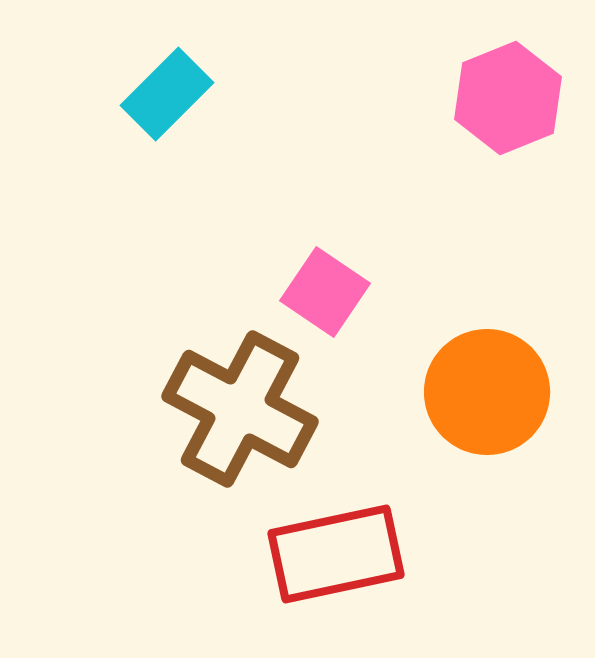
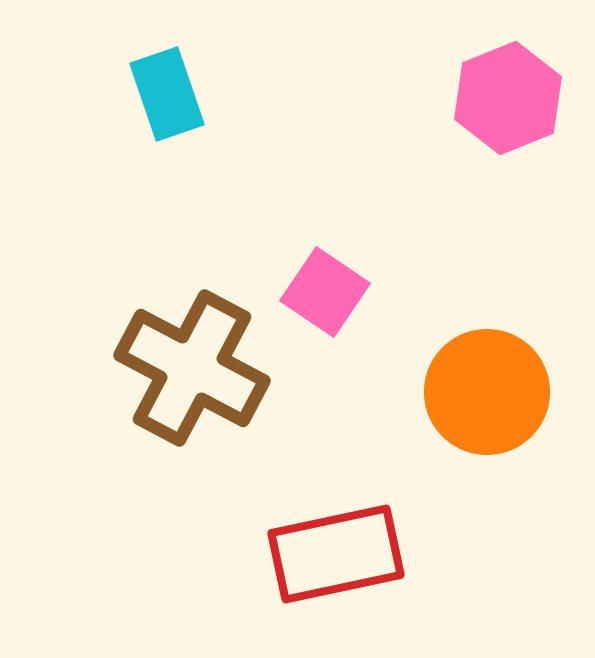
cyan rectangle: rotated 64 degrees counterclockwise
brown cross: moved 48 px left, 41 px up
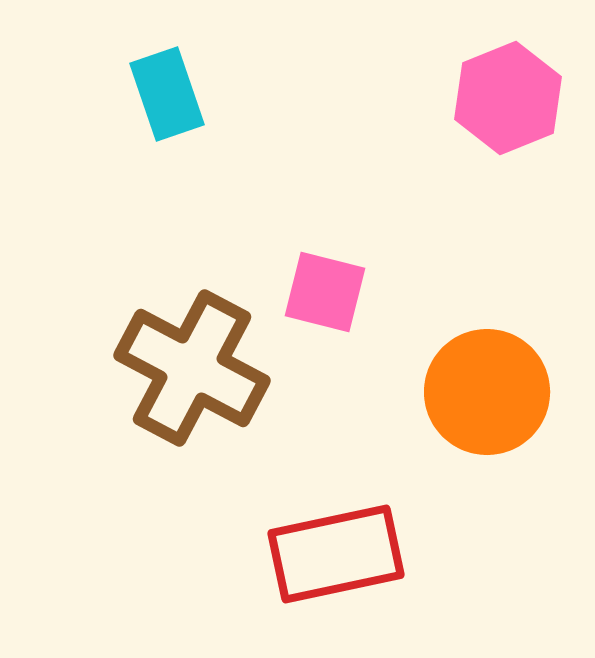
pink square: rotated 20 degrees counterclockwise
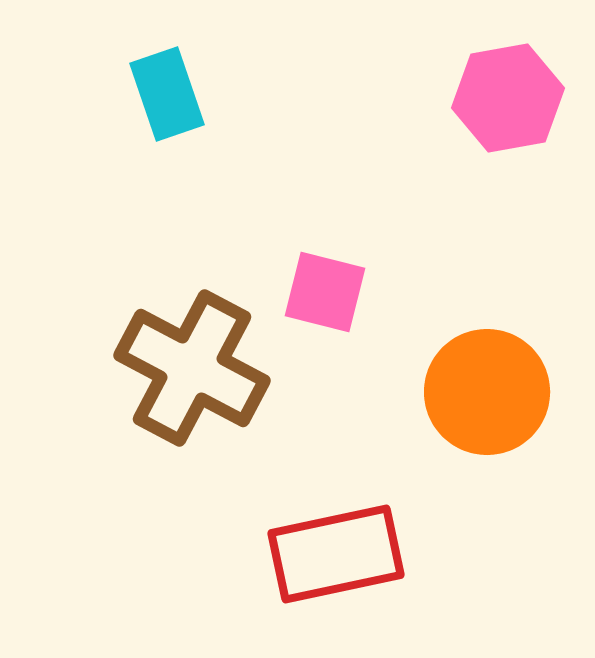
pink hexagon: rotated 12 degrees clockwise
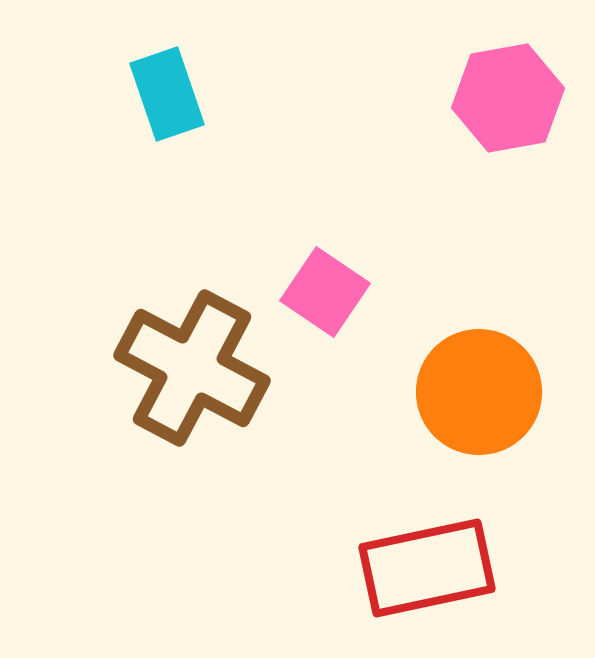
pink square: rotated 20 degrees clockwise
orange circle: moved 8 px left
red rectangle: moved 91 px right, 14 px down
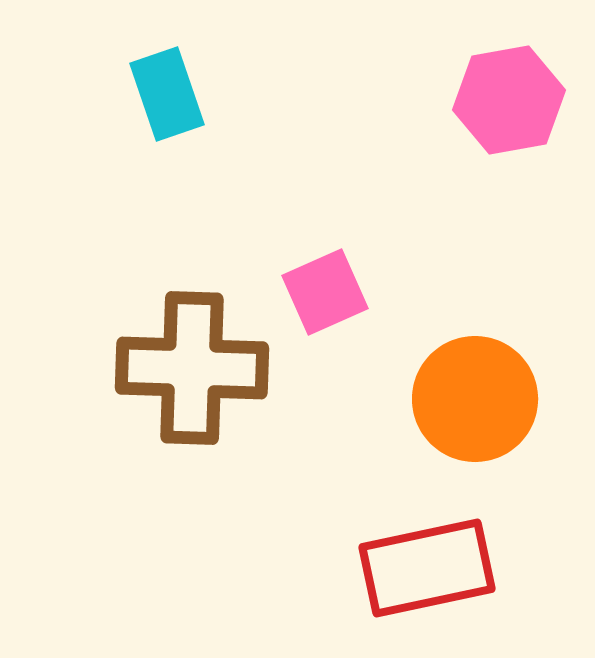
pink hexagon: moved 1 px right, 2 px down
pink square: rotated 32 degrees clockwise
brown cross: rotated 26 degrees counterclockwise
orange circle: moved 4 px left, 7 px down
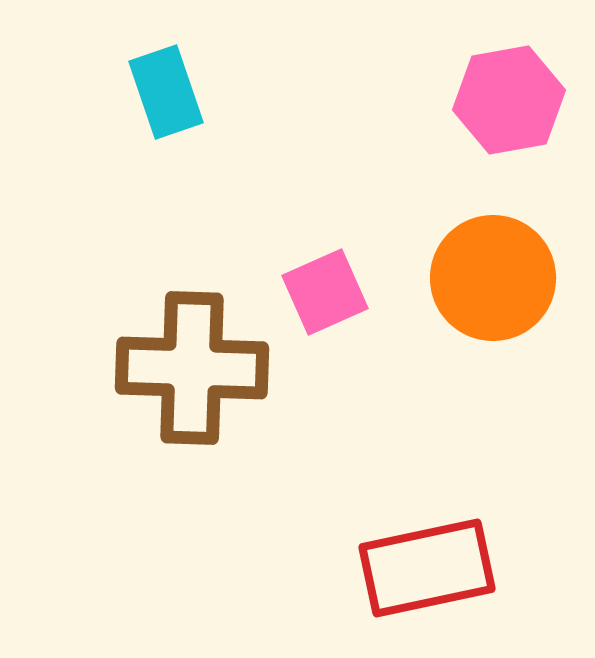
cyan rectangle: moved 1 px left, 2 px up
orange circle: moved 18 px right, 121 px up
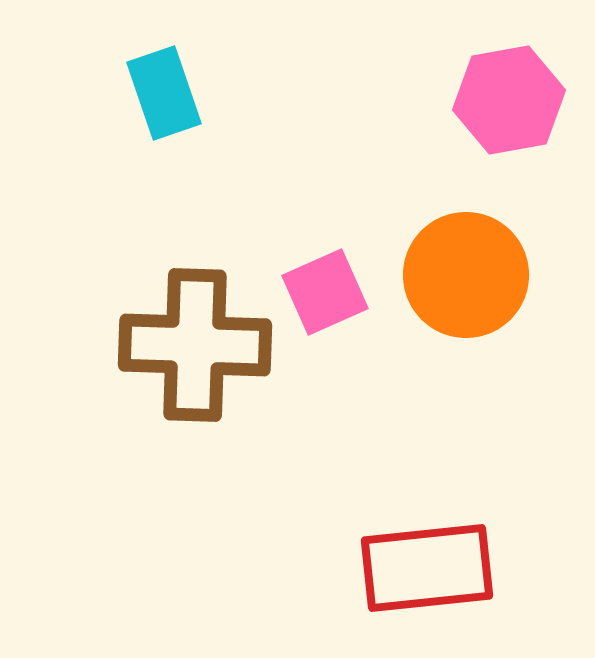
cyan rectangle: moved 2 px left, 1 px down
orange circle: moved 27 px left, 3 px up
brown cross: moved 3 px right, 23 px up
red rectangle: rotated 6 degrees clockwise
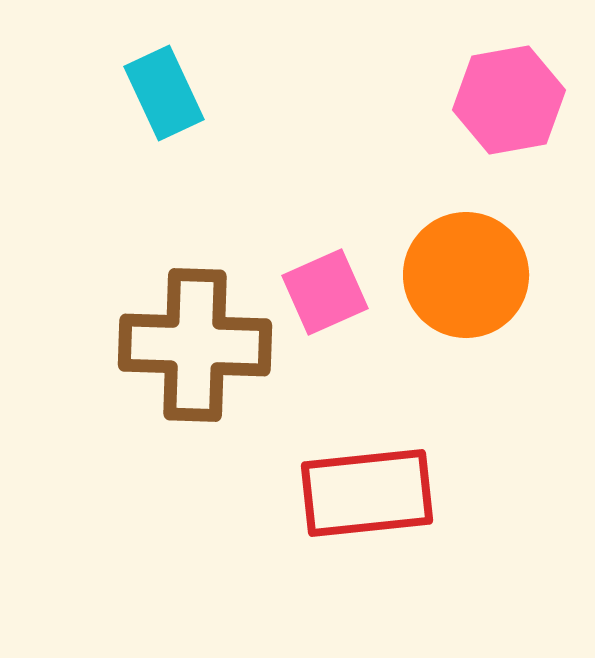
cyan rectangle: rotated 6 degrees counterclockwise
red rectangle: moved 60 px left, 75 px up
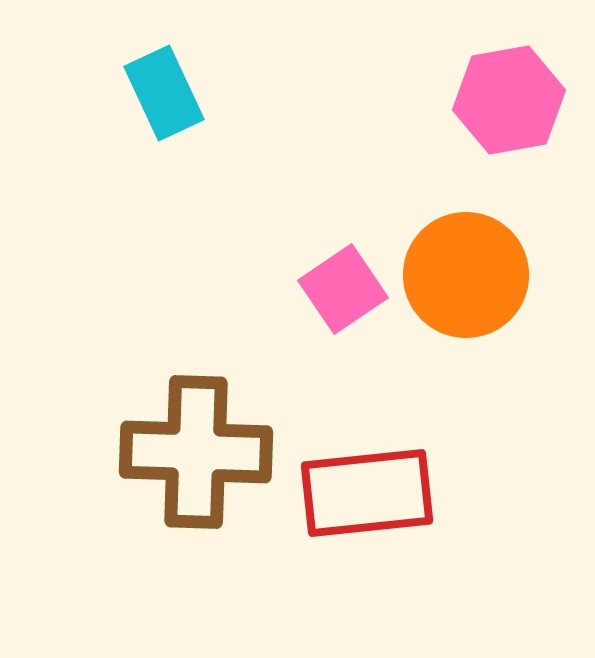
pink square: moved 18 px right, 3 px up; rotated 10 degrees counterclockwise
brown cross: moved 1 px right, 107 px down
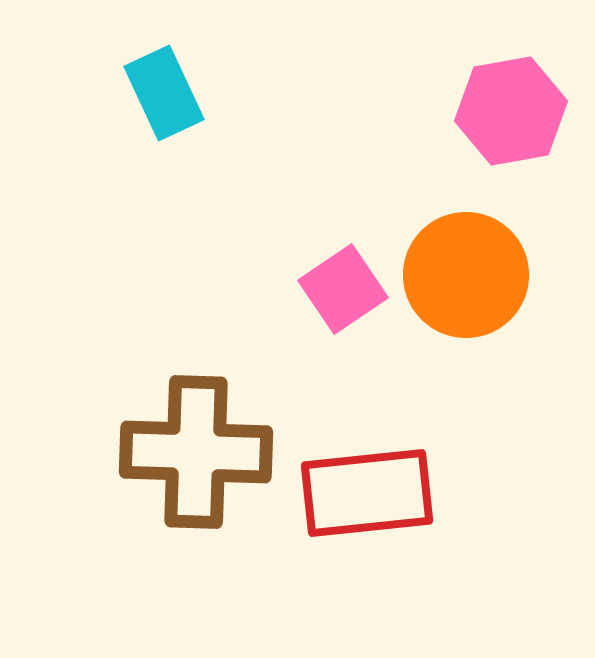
pink hexagon: moved 2 px right, 11 px down
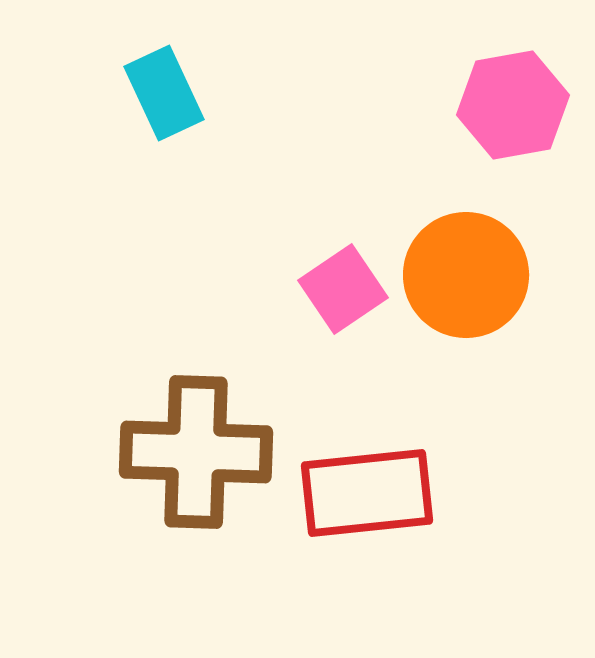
pink hexagon: moved 2 px right, 6 px up
